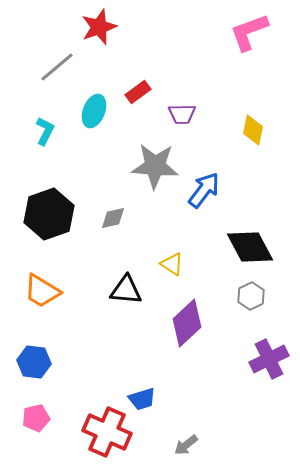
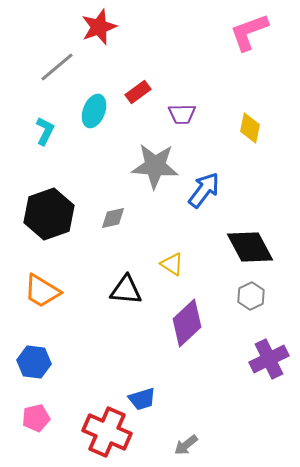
yellow diamond: moved 3 px left, 2 px up
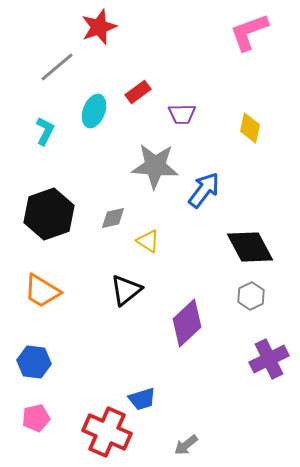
yellow triangle: moved 24 px left, 23 px up
black triangle: rotated 44 degrees counterclockwise
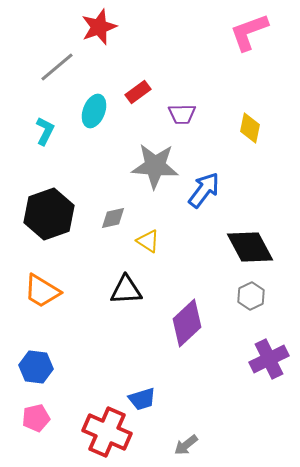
black triangle: rotated 36 degrees clockwise
blue hexagon: moved 2 px right, 5 px down
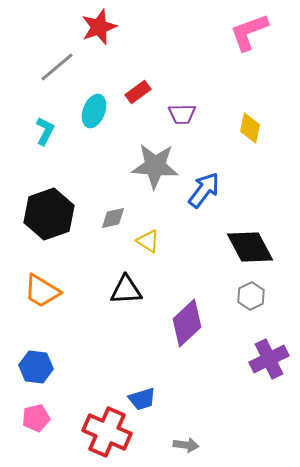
gray arrow: rotated 135 degrees counterclockwise
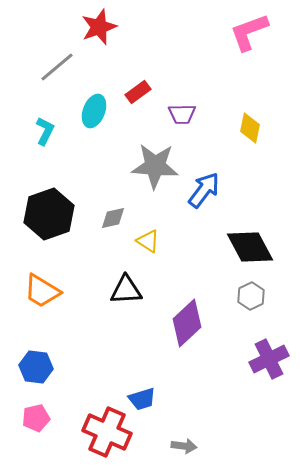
gray arrow: moved 2 px left, 1 px down
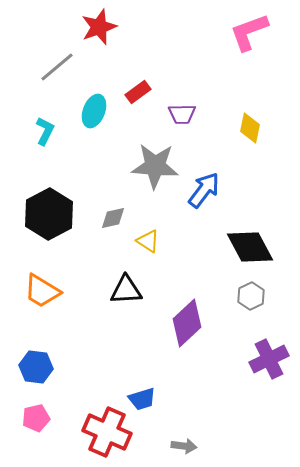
black hexagon: rotated 9 degrees counterclockwise
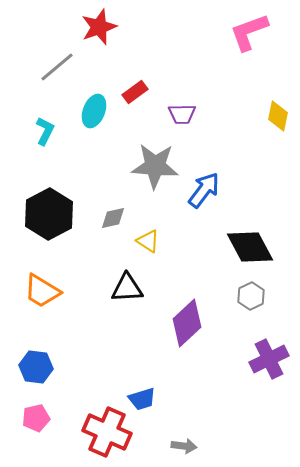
red rectangle: moved 3 px left
yellow diamond: moved 28 px right, 12 px up
black triangle: moved 1 px right, 2 px up
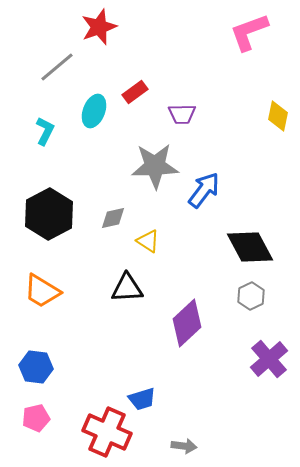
gray star: rotated 6 degrees counterclockwise
purple cross: rotated 15 degrees counterclockwise
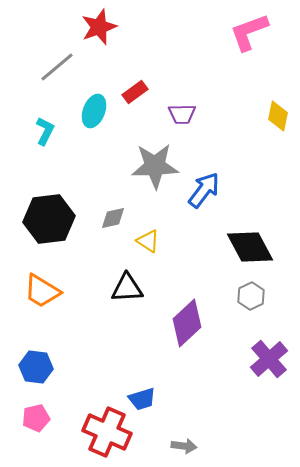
black hexagon: moved 5 px down; rotated 21 degrees clockwise
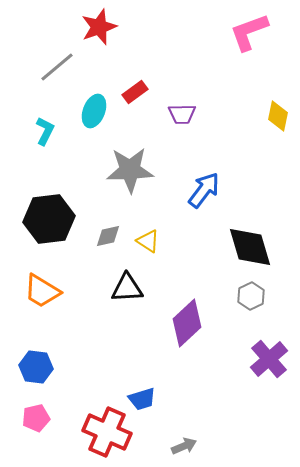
gray star: moved 25 px left, 4 px down
gray diamond: moved 5 px left, 18 px down
black diamond: rotated 12 degrees clockwise
gray arrow: rotated 30 degrees counterclockwise
